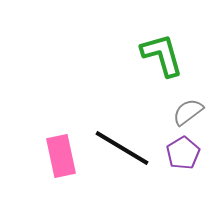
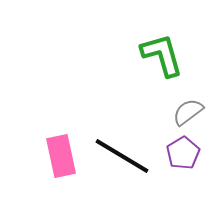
black line: moved 8 px down
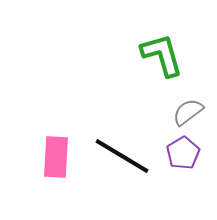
pink rectangle: moved 5 px left, 1 px down; rotated 15 degrees clockwise
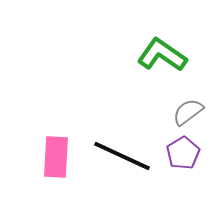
green L-shape: rotated 39 degrees counterclockwise
black line: rotated 6 degrees counterclockwise
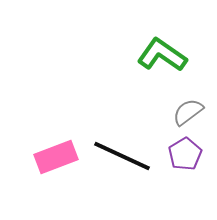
purple pentagon: moved 2 px right, 1 px down
pink rectangle: rotated 66 degrees clockwise
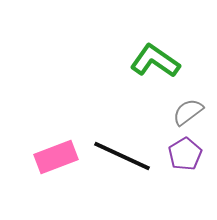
green L-shape: moved 7 px left, 6 px down
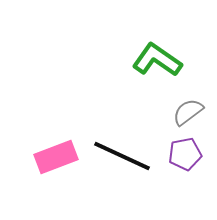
green L-shape: moved 2 px right, 1 px up
purple pentagon: rotated 20 degrees clockwise
